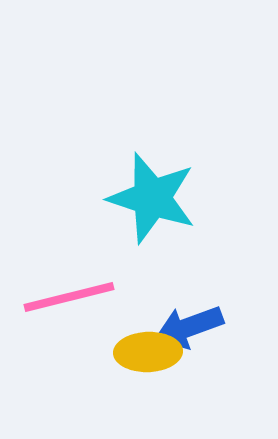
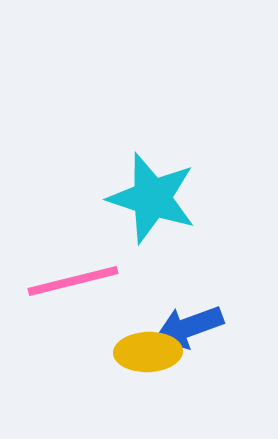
pink line: moved 4 px right, 16 px up
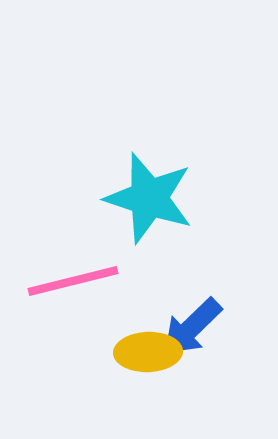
cyan star: moved 3 px left
blue arrow: moved 3 px right; rotated 24 degrees counterclockwise
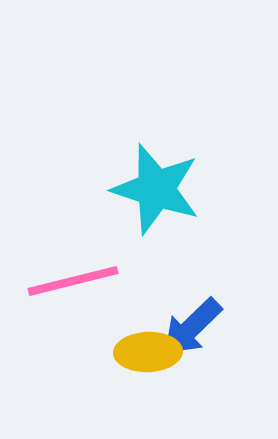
cyan star: moved 7 px right, 9 px up
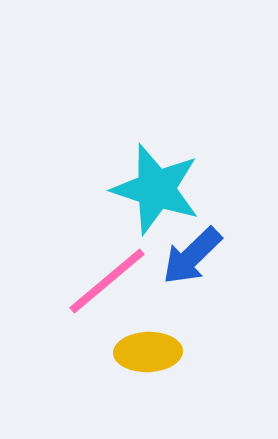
pink line: moved 34 px right; rotated 26 degrees counterclockwise
blue arrow: moved 71 px up
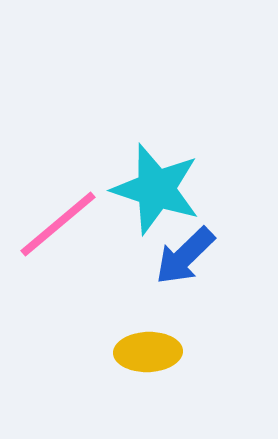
blue arrow: moved 7 px left
pink line: moved 49 px left, 57 px up
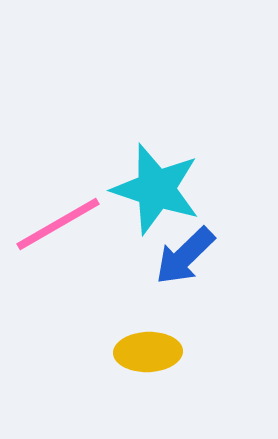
pink line: rotated 10 degrees clockwise
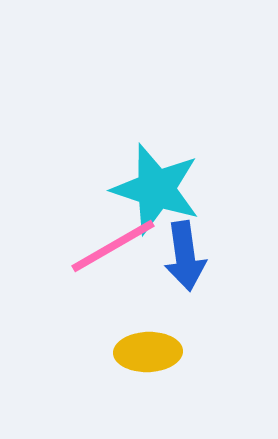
pink line: moved 55 px right, 22 px down
blue arrow: rotated 54 degrees counterclockwise
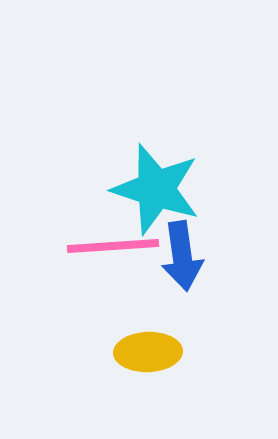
pink line: rotated 26 degrees clockwise
blue arrow: moved 3 px left
